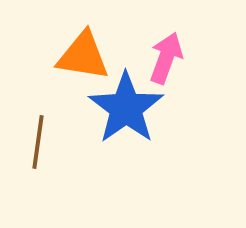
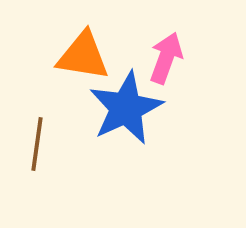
blue star: rotated 10 degrees clockwise
brown line: moved 1 px left, 2 px down
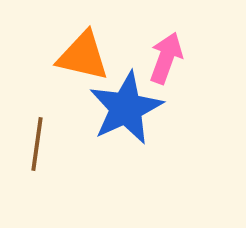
orange triangle: rotated 4 degrees clockwise
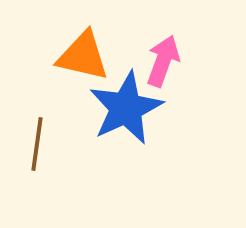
pink arrow: moved 3 px left, 3 px down
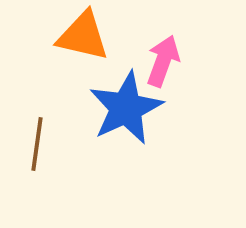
orange triangle: moved 20 px up
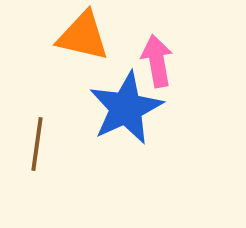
pink arrow: moved 6 px left; rotated 30 degrees counterclockwise
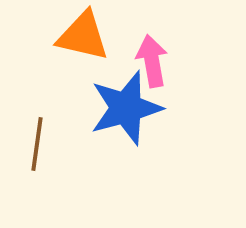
pink arrow: moved 5 px left
blue star: rotated 10 degrees clockwise
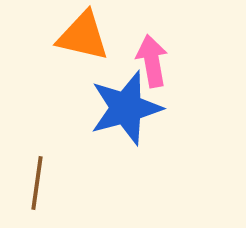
brown line: moved 39 px down
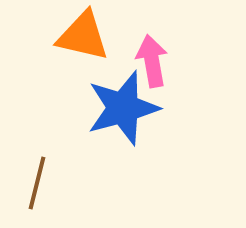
blue star: moved 3 px left
brown line: rotated 6 degrees clockwise
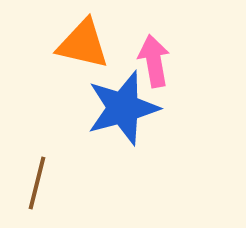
orange triangle: moved 8 px down
pink arrow: moved 2 px right
